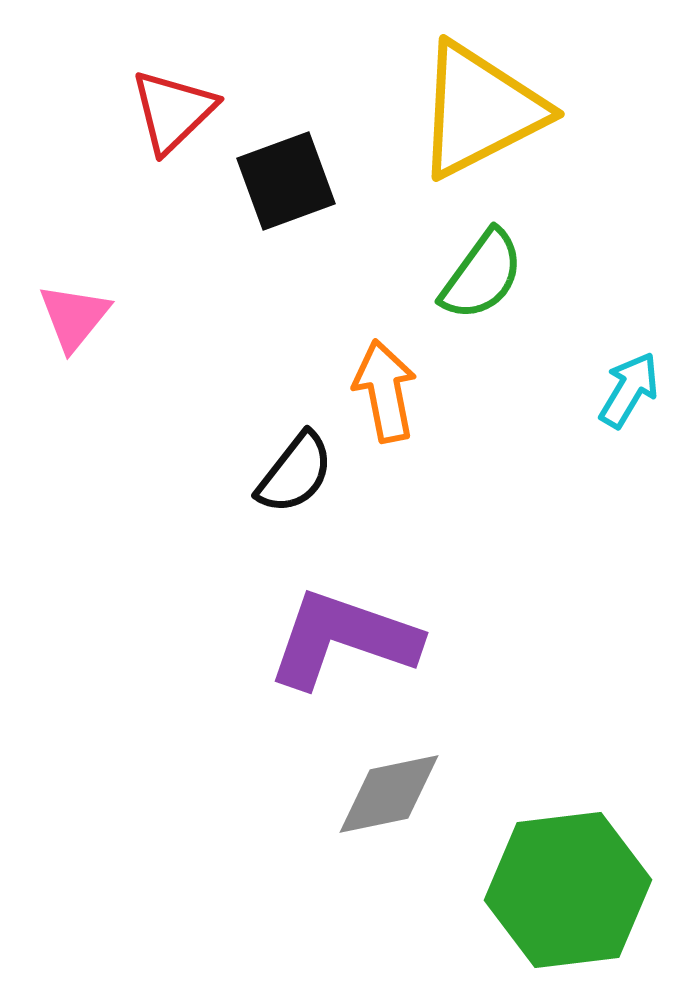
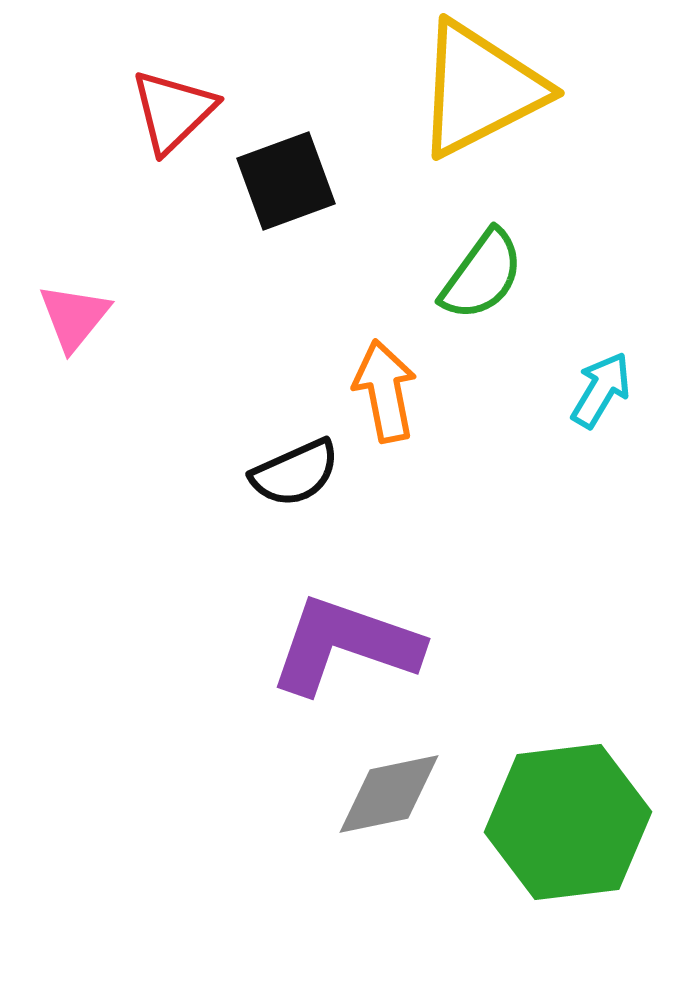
yellow triangle: moved 21 px up
cyan arrow: moved 28 px left
black semicircle: rotated 28 degrees clockwise
purple L-shape: moved 2 px right, 6 px down
green hexagon: moved 68 px up
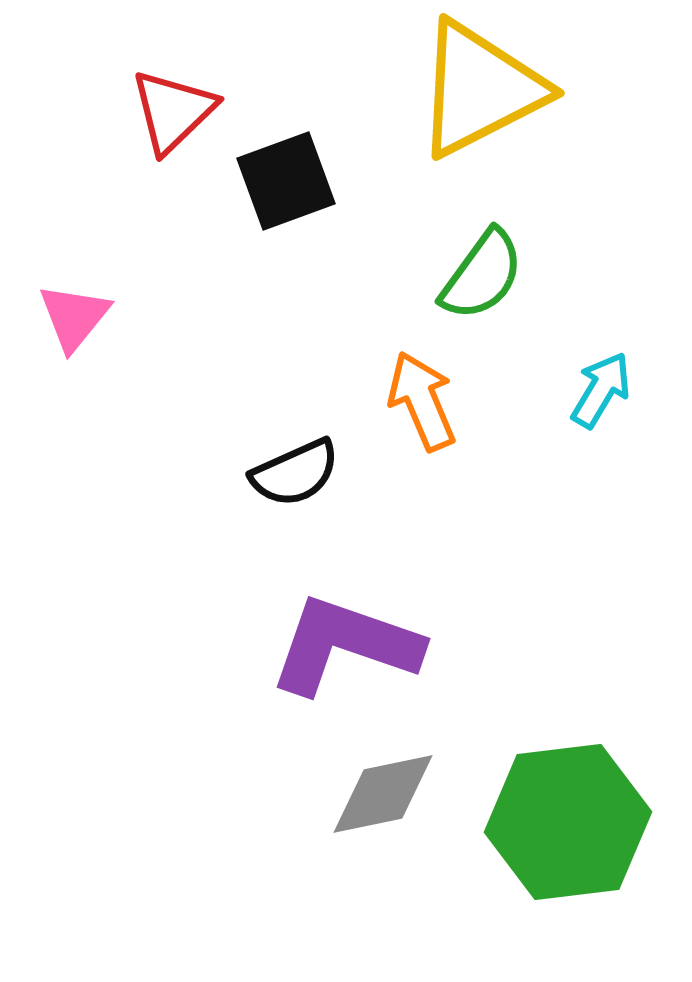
orange arrow: moved 37 px right, 10 px down; rotated 12 degrees counterclockwise
gray diamond: moved 6 px left
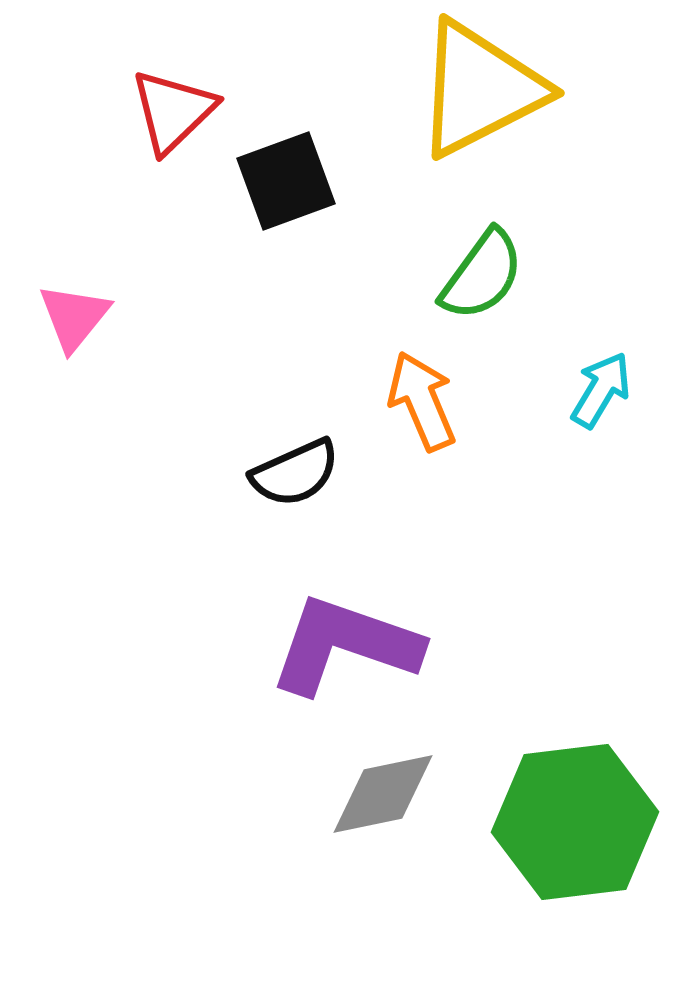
green hexagon: moved 7 px right
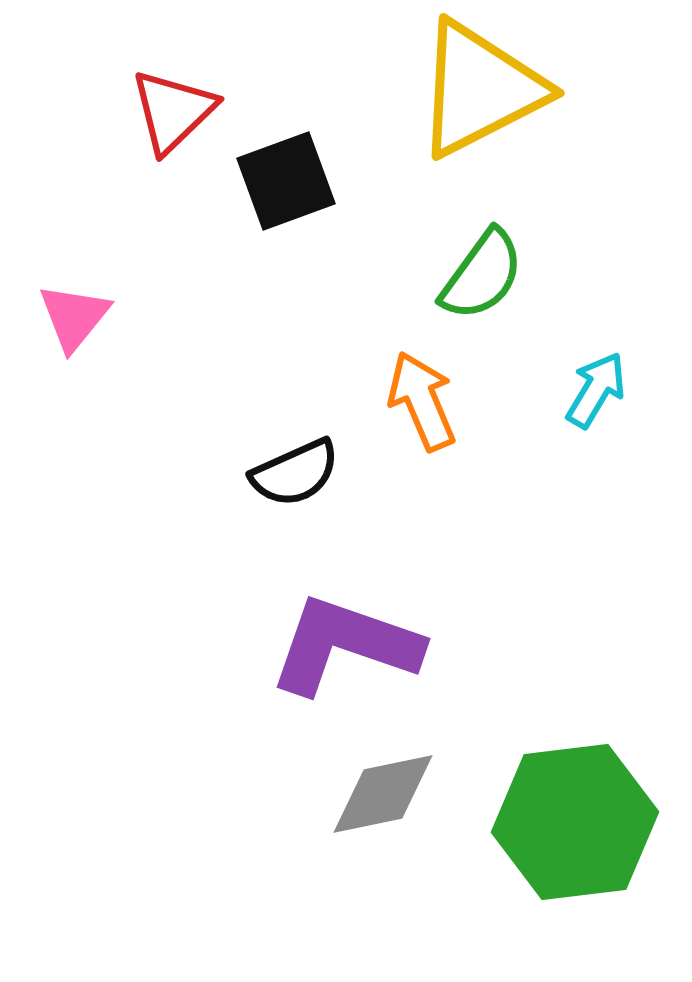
cyan arrow: moved 5 px left
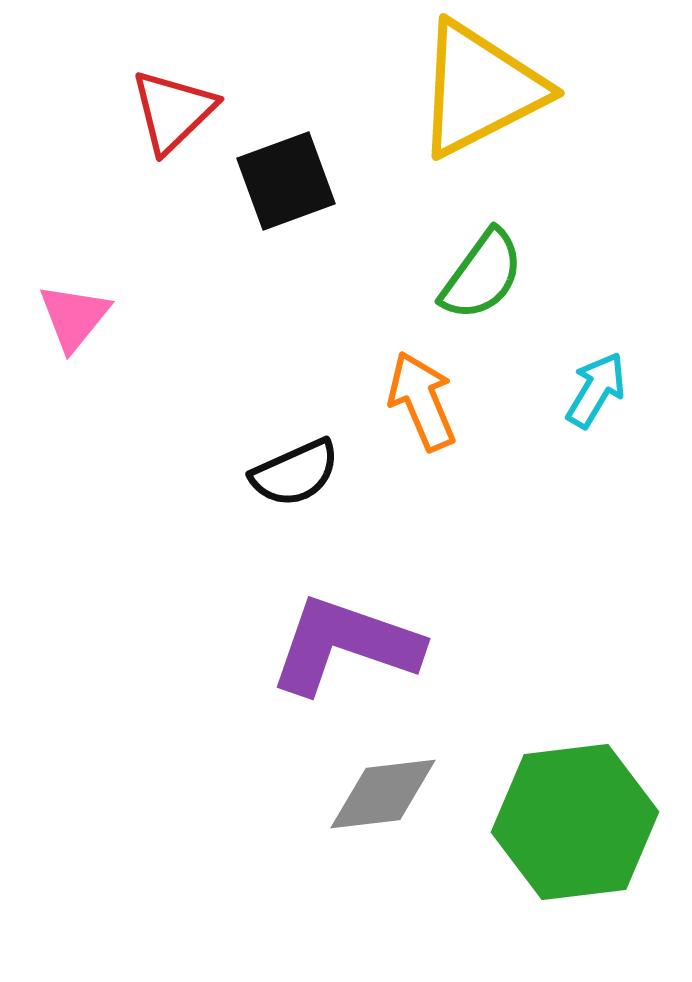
gray diamond: rotated 5 degrees clockwise
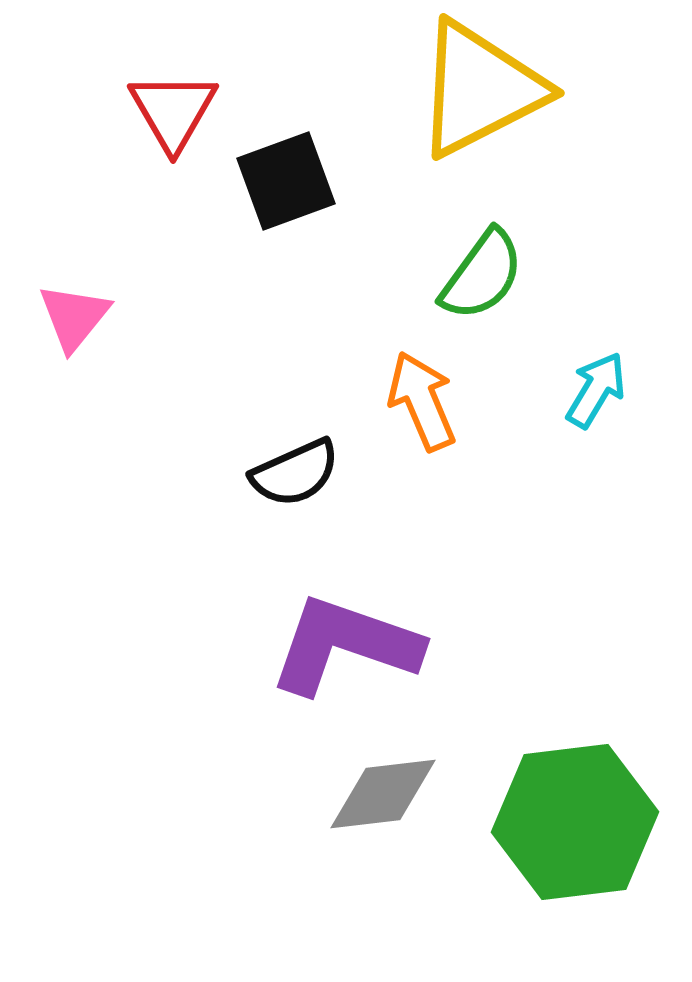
red triangle: rotated 16 degrees counterclockwise
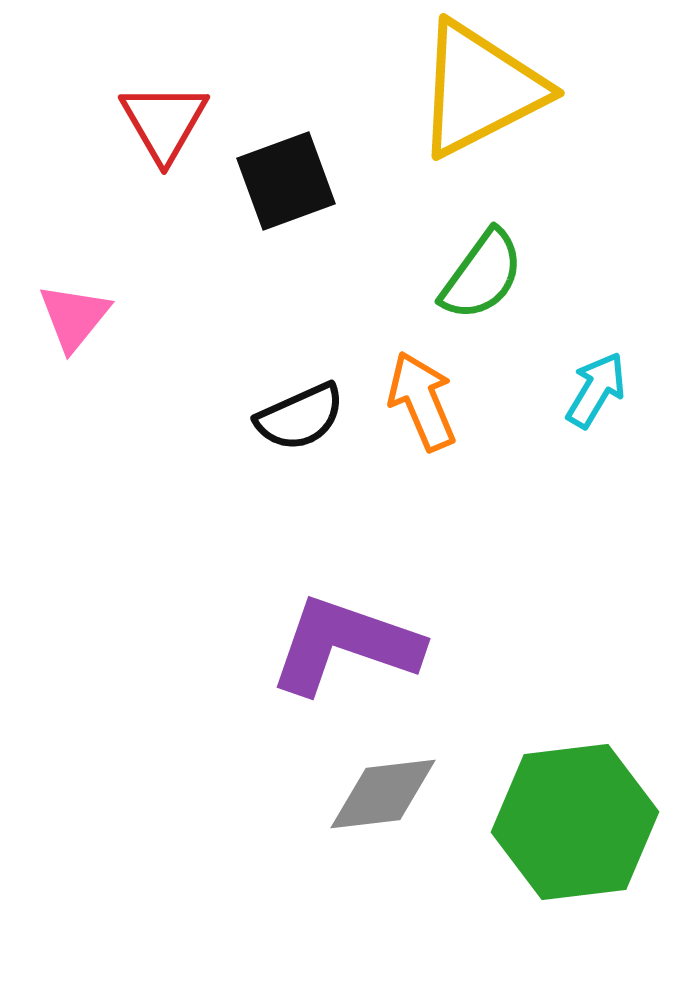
red triangle: moved 9 px left, 11 px down
black semicircle: moved 5 px right, 56 px up
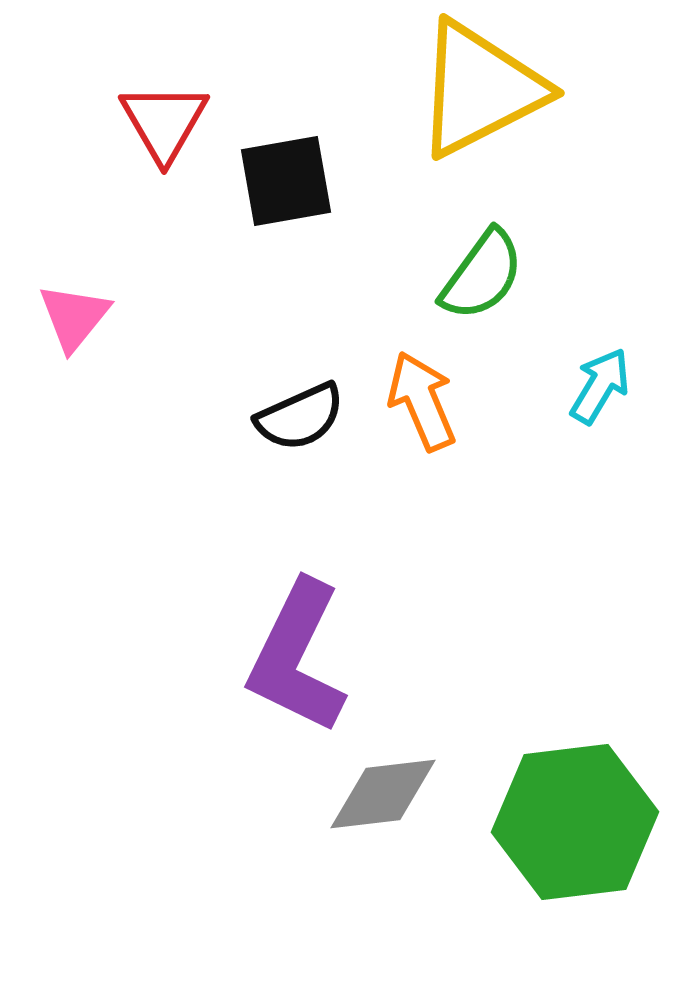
black square: rotated 10 degrees clockwise
cyan arrow: moved 4 px right, 4 px up
purple L-shape: moved 48 px left, 12 px down; rotated 83 degrees counterclockwise
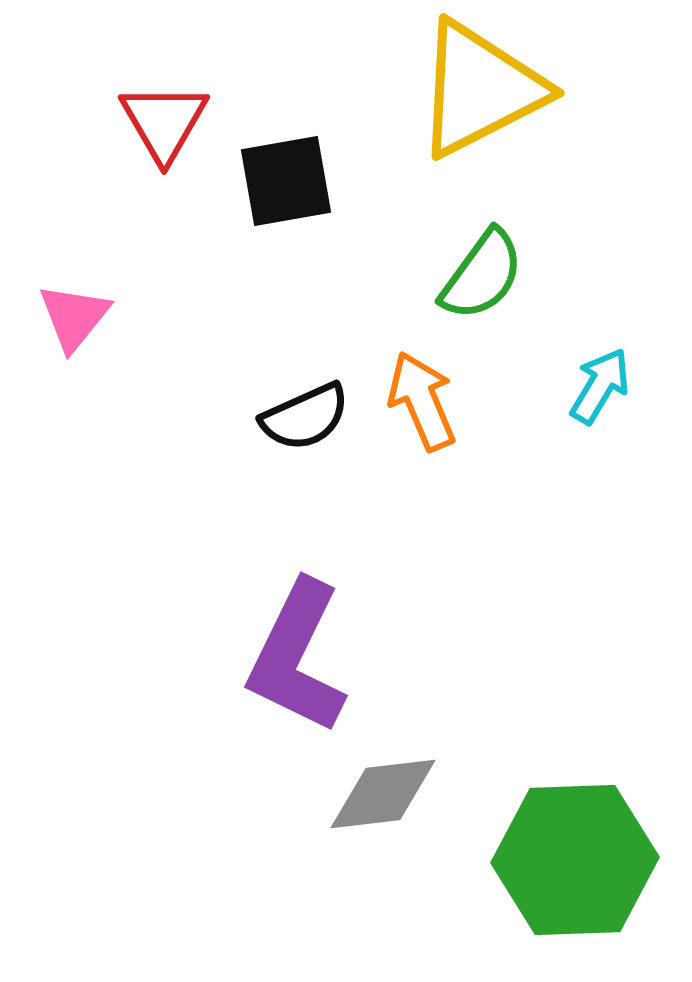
black semicircle: moved 5 px right
green hexagon: moved 38 px down; rotated 5 degrees clockwise
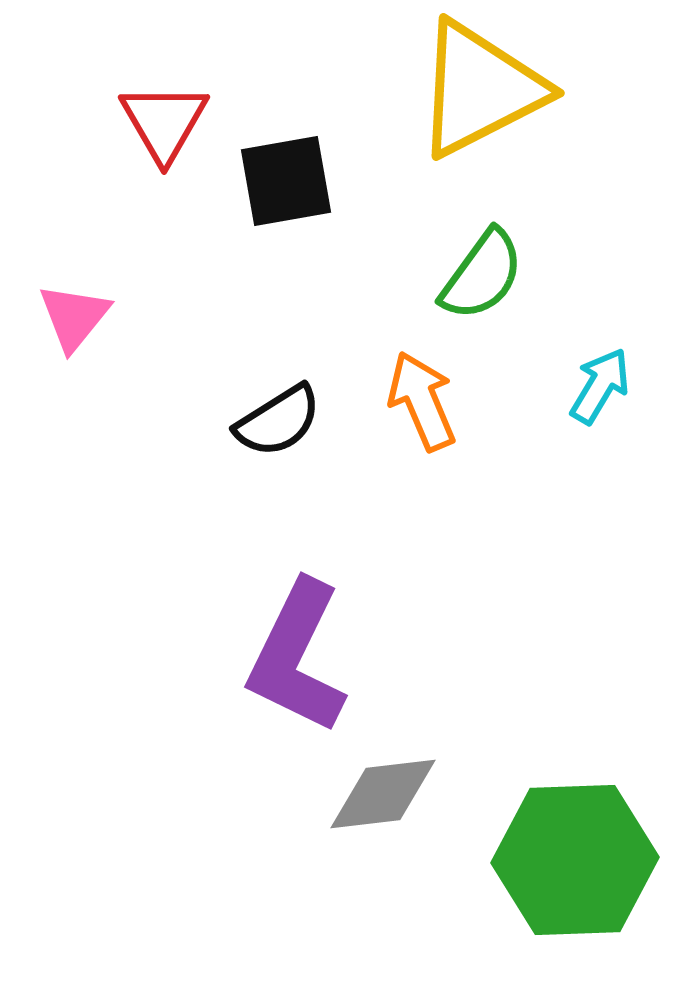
black semicircle: moved 27 px left, 4 px down; rotated 8 degrees counterclockwise
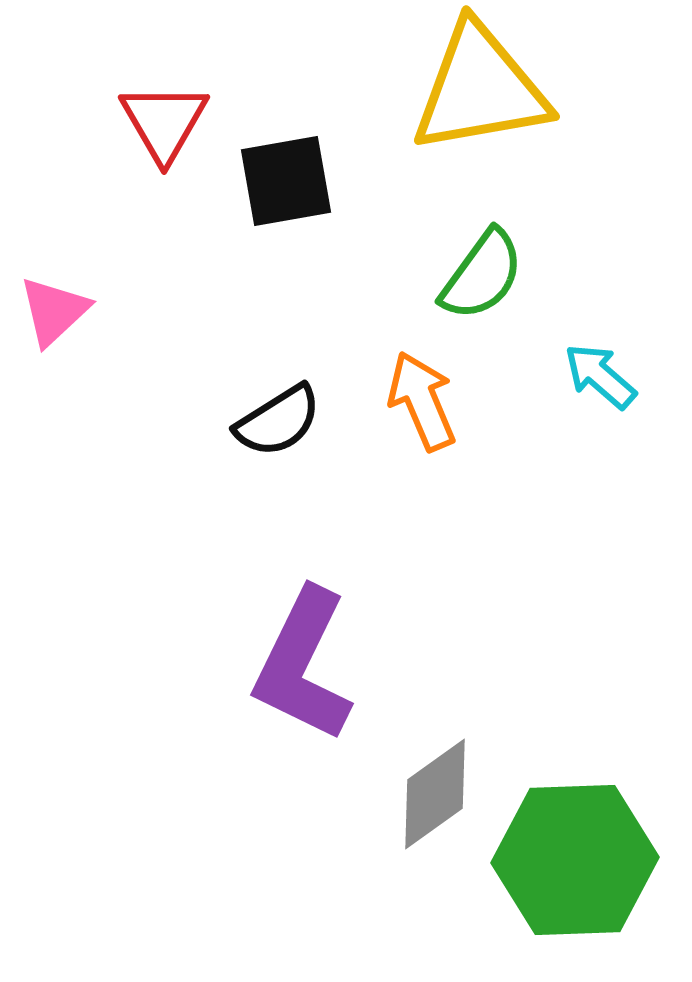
yellow triangle: rotated 17 degrees clockwise
pink triangle: moved 20 px left, 6 px up; rotated 8 degrees clockwise
cyan arrow: moved 10 px up; rotated 80 degrees counterclockwise
purple L-shape: moved 6 px right, 8 px down
gray diamond: moved 52 px right; rotated 29 degrees counterclockwise
